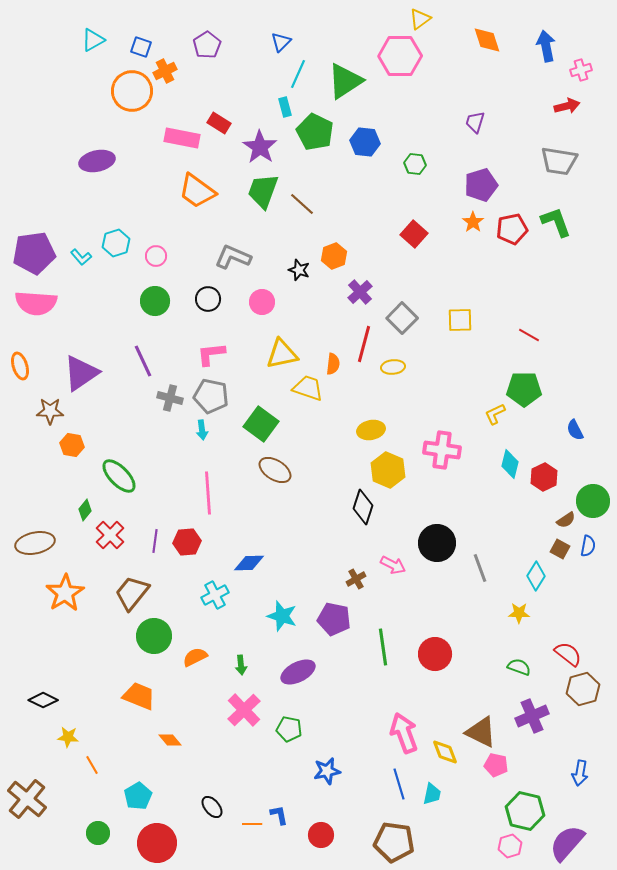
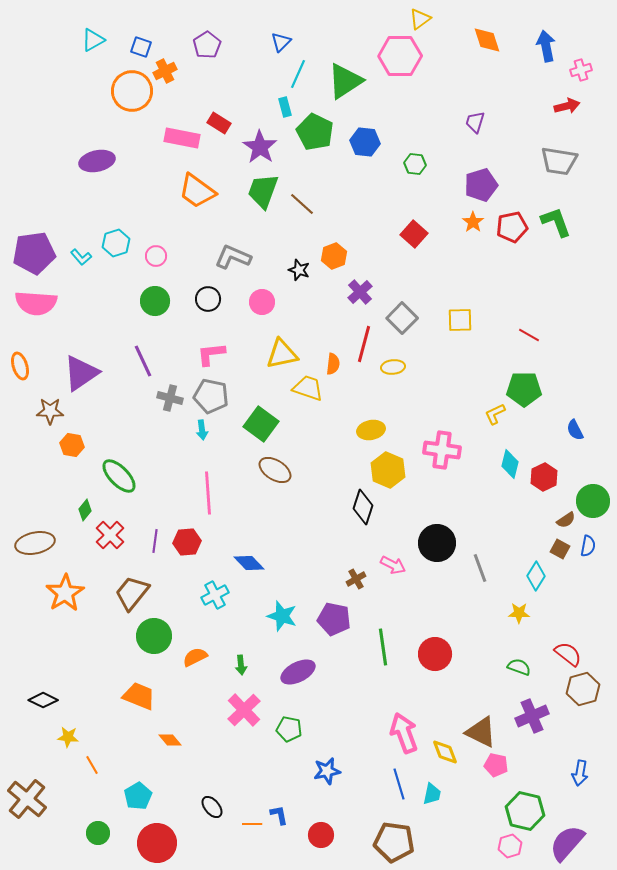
red pentagon at (512, 229): moved 2 px up
blue diamond at (249, 563): rotated 48 degrees clockwise
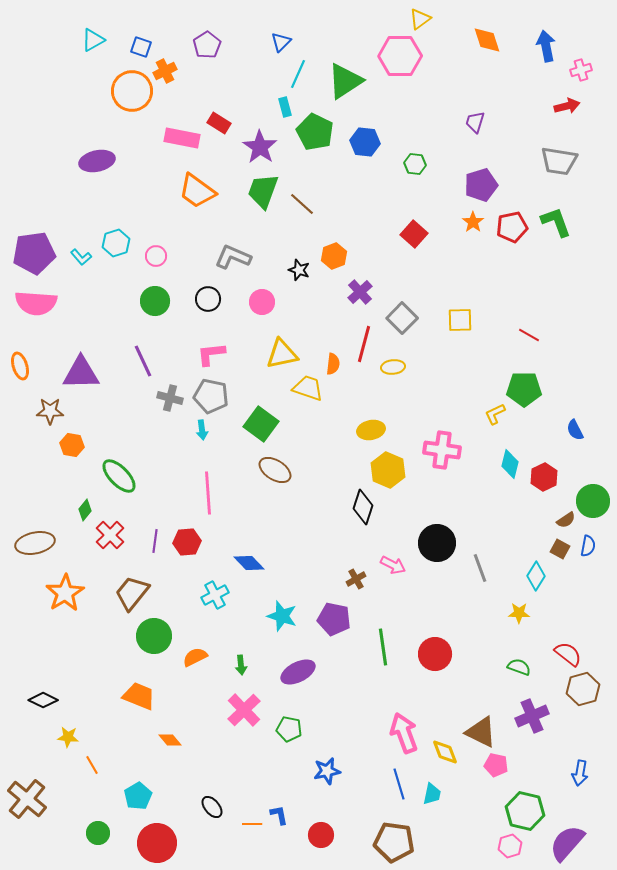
purple triangle at (81, 373): rotated 33 degrees clockwise
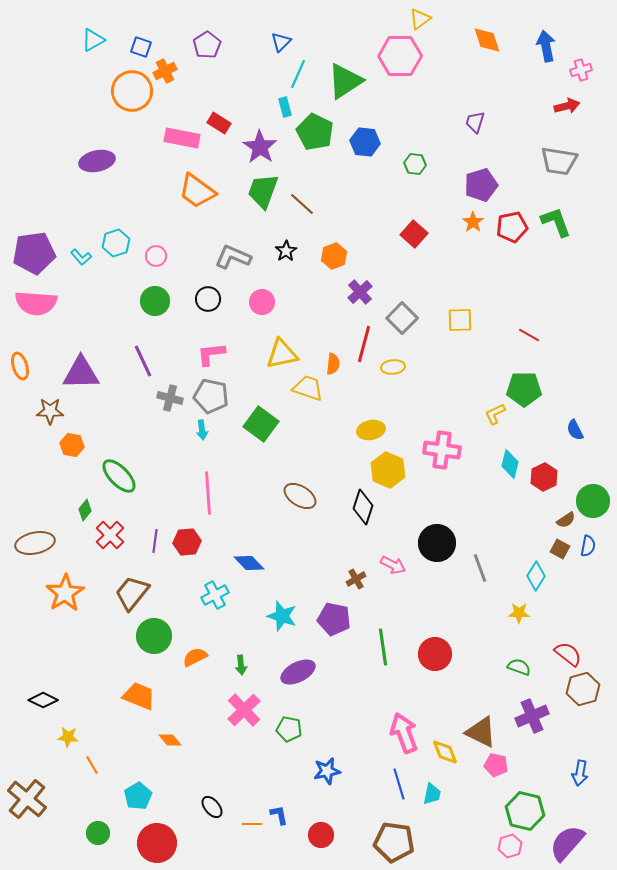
black star at (299, 270): moved 13 px left, 19 px up; rotated 20 degrees clockwise
brown ellipse at (275, 470): moved 25 px right, 26 px down
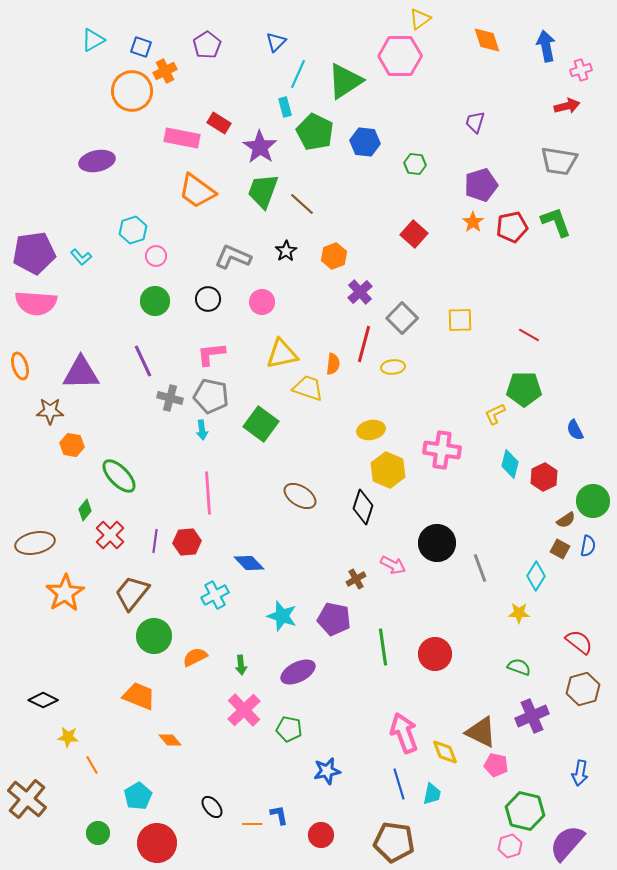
blue triangle at (281, 42): moved 5 px left
cyan hexagon at (116, 243): moved 17 px right, 13 px up
red semicircle at (568, 654): moved 11 px right, 12 px up
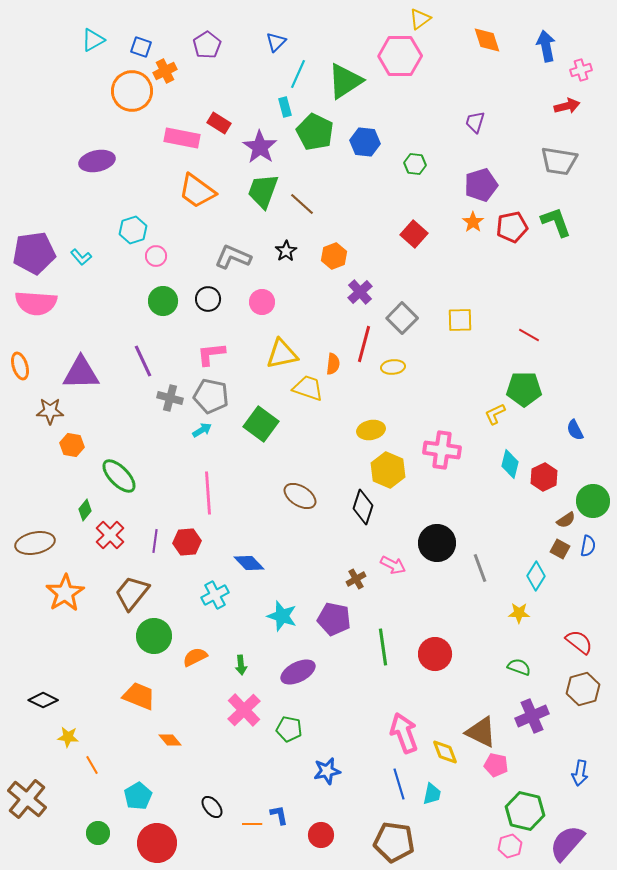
green circle at (155, 301): moved 8 px right
cyan arrow at (202, 430): rotated 114 degrees counterclockwise
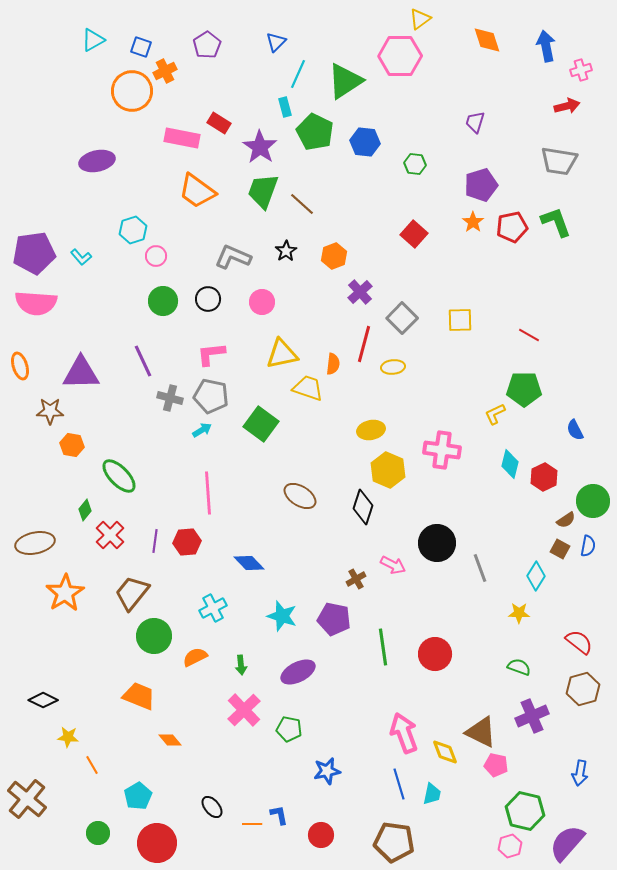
cyan cross at (215, 595): moved 2 px left, 13 px down
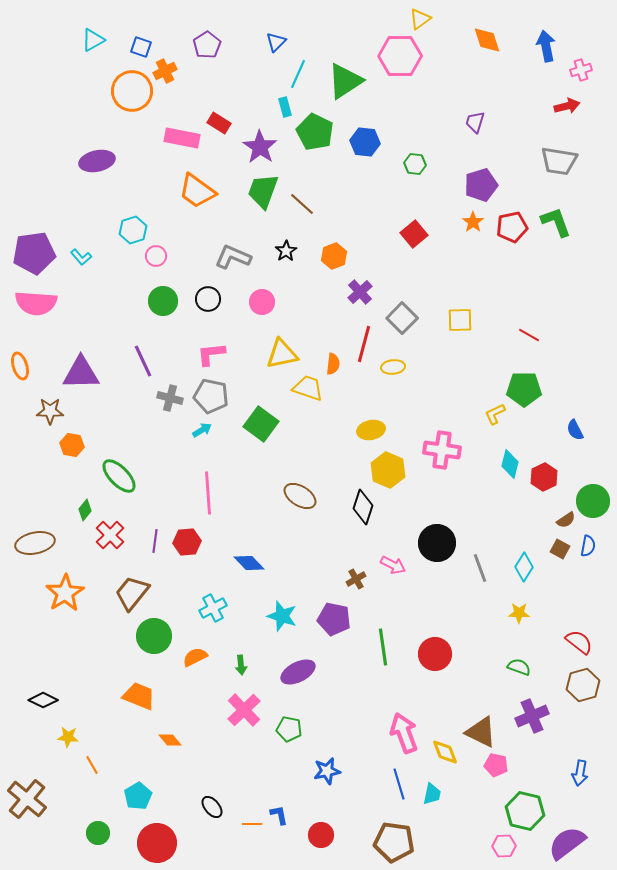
red square at (414, 234): rotated 8 degrees clockwise
cyan diamond at (536, 576): moved 12 px left, 9 px up
brown hexagon at (583, 689): moved 4 px up
purple semicircle at (567, 843): rotated 12 degrees clockwise
pink hexagon at (510, 846): moved 6 px left; rotated 15 degrees clockwise
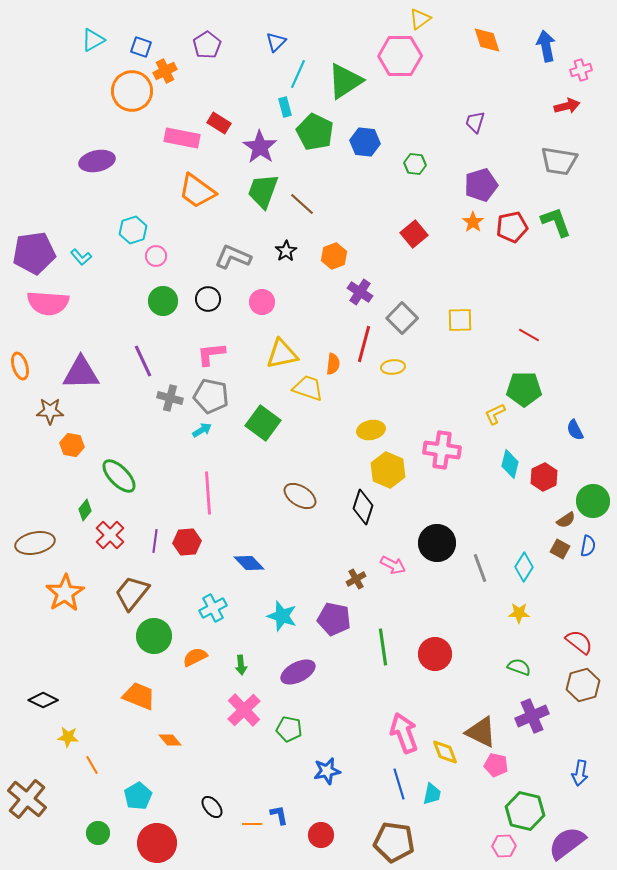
purple cross at (360, 292): rotated 15 degrees counterclockwise
pink semicircle at (36, 303): moved 12 px right
green square at (261, 424): moved 2 px right, 1 px up
